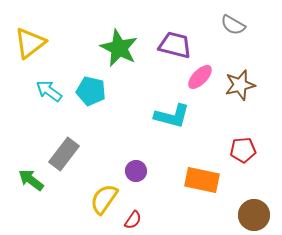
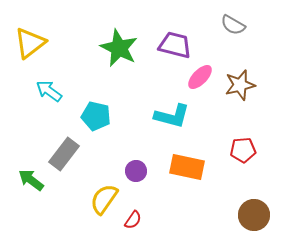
cyan pentagon: moved 5 px right, 25 px down
orange rectangle: moved 15 px left, 13 px up
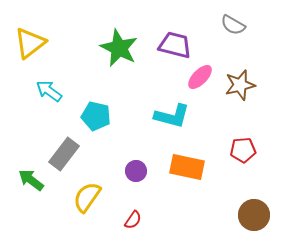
yellow semicircle: moved 17 px left, 2 px up
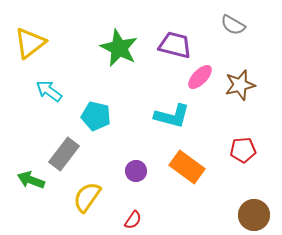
orange rectangle: rotated 24 degrees clockwise
green arrow: rotated 16 degrees counterclockwise
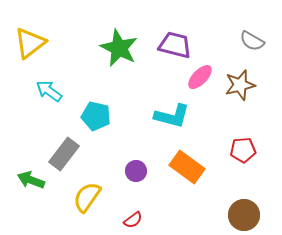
gray semicircle: moved 19 px right, 16 px down
brown circle: moved 10 px left
red semicircle: rotated 18 degrees clockwise
